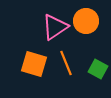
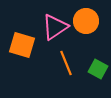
orange square: moved 12 px left, 19 px up
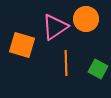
orange circle: moved 2 px up
orange line: rotated 20 degrees clockwise
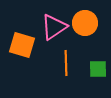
orange circle: moved 1 px left, 4 px down
pink triangle: moved 1 px left
green square: rotated 30 degrees counterclockwise
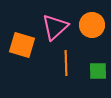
orange circle: moved 7 px right, 2 px down
pink triangle: moved 1 px right; rotated 8 degrees counterclockwise
green square: moved 2 px down
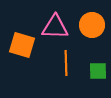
pink triangle: rotated 44 degrees clockwise
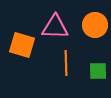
orange circle: moved 3 px right
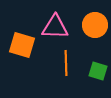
green square: rotated 18 degrees clockwise
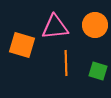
pink triangle: rotated 8 degrees counterclockwise
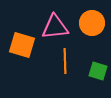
orange circle: moved 3 px left, 2 px up
orange line: moved 1 px left, 2 px up
